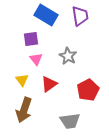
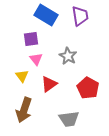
yellow triangle: moved 4 px up
red pentagon: moved 2 px up; rotated 15 degrees counterclockwise
gray trapezoid: moved 1 px left, 2 px up
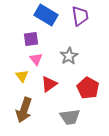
gray star: moved 1 px right; rotated 12 degrees clockwise
gray trapezoid: moved 1 px right, 2 px up
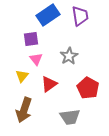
blue rectangle: moved 2 px right; rotated 65 degrees counterclockwise
yellow triangle: rotated 16 degrees clockwise
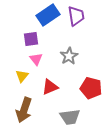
purple trapezoid: moved 4 px left
red triangle: moved 1 px right, 3 px down; rotated 12 degrees clockwise
red pentagon: moved 3 px right; rotated 15 degrees counterclockwise
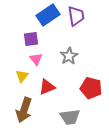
red triangle: moved 3 px left
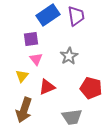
gray trapezoid: moved 2 px right
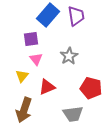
blue rectangle: rotated 15 degrees counterclockwise
gray trapezoid: moved 1 px right, 3 px up
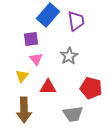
purple trapezoid: moved 5 px down
red triangle: moved 1 px right; rotated 24 degrees clockwise
brown arrow: rotated 20 degrees counterclockwise
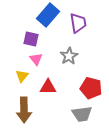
purple trapezoid: moved 2 px right, 2 px down
purple square: rotated 21 degrees clockwise
gray trapezoid: moved 9 px right
